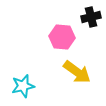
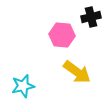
pink hexagon: moved 2 px up
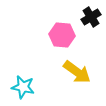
black cross: rotated 18 degrees counterclockwise
cyan star: moved 1 px down; rotated 25 degrees clockwise
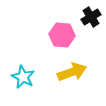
yellow arrow: moved 5 px left; rotated 56 degrees counterclockwise
cyan star: moved 10 px up; rotated 15 degrees clockwise
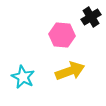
yellow arrow: moved 2 px left, 1 px up
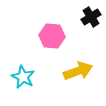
pink hexagon: moved 10 px left, 1 px down
yellow arrow: moved 8 px right
